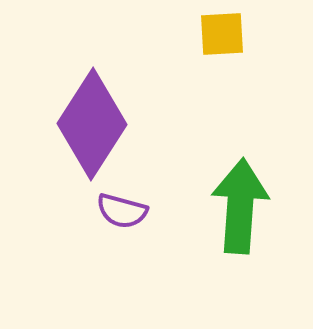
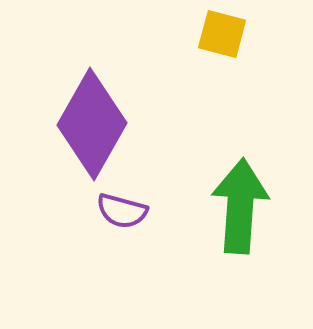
yellow square: rotated 18 degrees clockwise
purple diamond: rotated 3 degrees counterclockwise
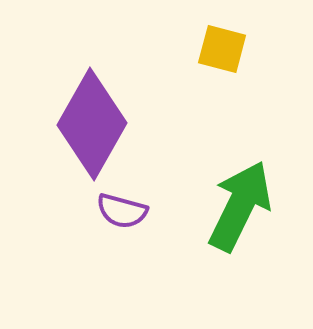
yellow square: moved 15 px down
green arrow: rotated 22 degrees clockwise
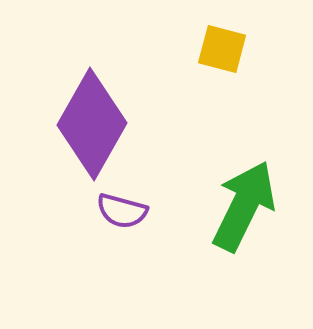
green arrow: moved 4 px right
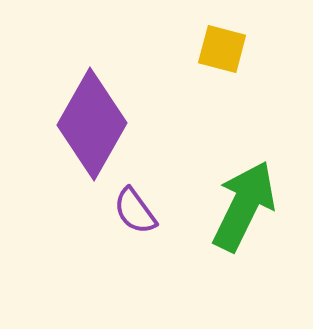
purple semicircle: moved 13 px right; rotated 39 degrees clockwise
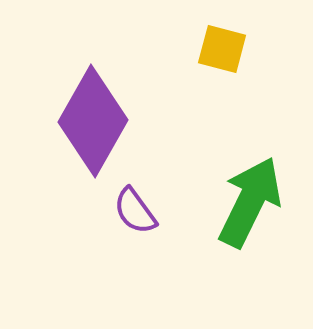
purple diamond: moved 1 px right, 3 px up
green arrow: moved 6 px right, 4 px up
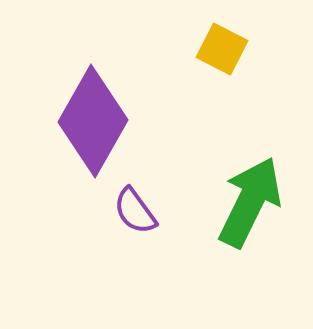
yellow square: rotated 12 degrees clockwise
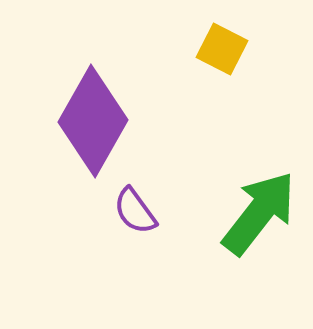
green arrow: moved 9 px right, 11 px down; rotated 12 degrees clockwise
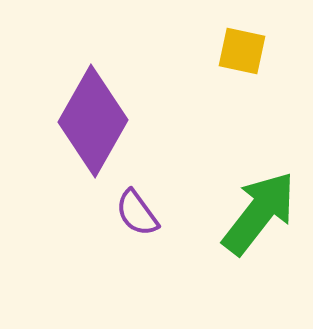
yellow square: moved 20 px right, 2 px down; rotated 15 degrees counterclockwise
purple semicircle: moved 2 px right, 2 px down
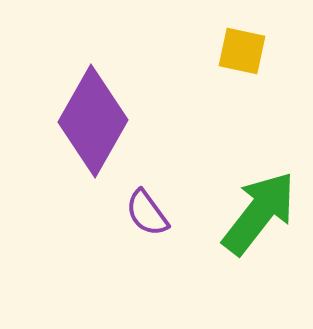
purple semicircle: moved 10 px right
